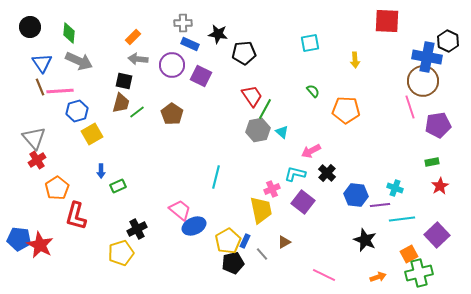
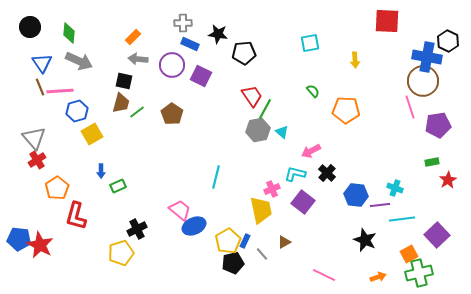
red star at (440, 186): moved 8 px right, 6 px up
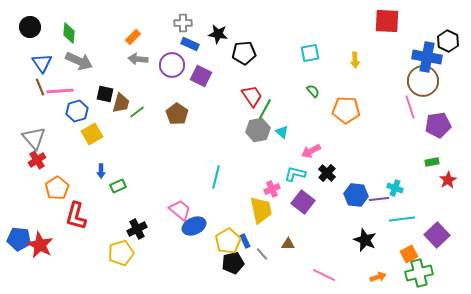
cyan square at (310, 43): moved 10 px down
black square at (124, 81): moved 19 px left, 13 px down
brown pentagon at (172, 114): moved 5 px right
purple line at (380, 205): moved 1 px left, 6 px up
blue rectangle at (245, 241): rotated 48 degrees counterclockwise
brown triangle at (284, 242): moved 4 px right, 2 px down; rotated 32 degrees clockwise
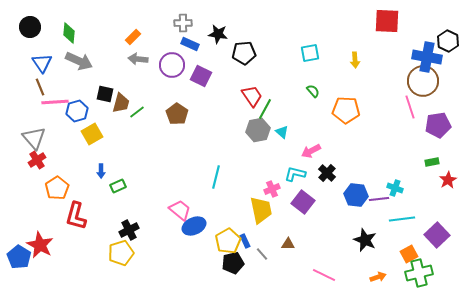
pink line at (60, 91): moved 5 px left, 11 px down
black cross at (137, 229): moved 8 px left, 1 px down
blue pentagon at (19, 239): moved 18 px down; rotated 25 degrees clockwise
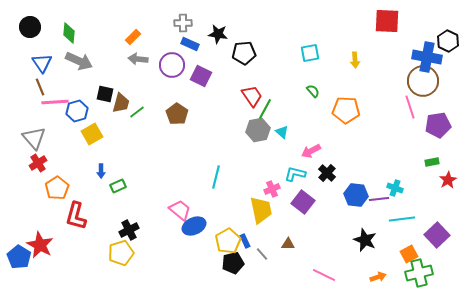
red cross at (37, 160): moved 1 px right, 3 px down
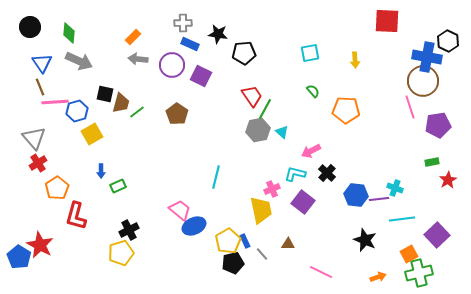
pink line at (324, 275): moved 3 px left, 3 px up
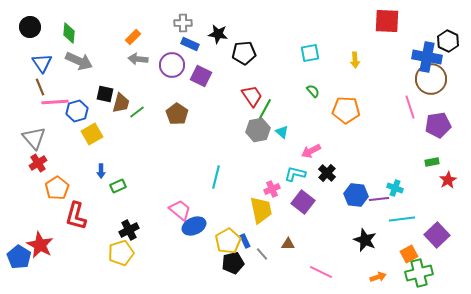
brown circle at (423, 81): moved 8 px right, 2 px up
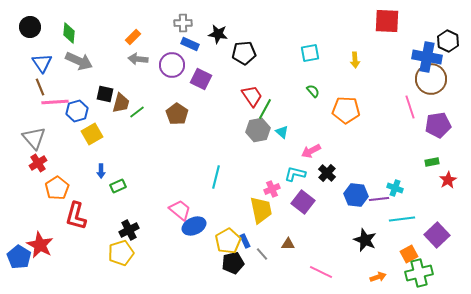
purple square at (201, 76): moved 3 px down
